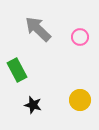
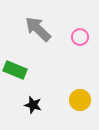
green rectangle: moved 2 px left; rotated 40 degrees counterclockwise
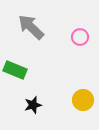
gray arrow: moved 7 px left, 2 px up
yellow circle: moved 3 px right
black star: rotated 30 degrees counterclockwise
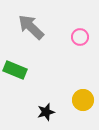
black star: moved 13 px right, 7 px down
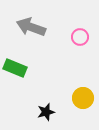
gray arrow: rotated 24 degrees counterclockwise
green rectangle: moved 2 px up
yellow circle: moved 2 px up
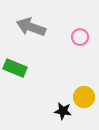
yellow circle: moved 1 px right, 1 px up
black star: moved 17 px right, 1 px up; rotated 24 degrees clockwise
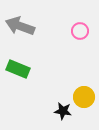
gray arrow: moved 11 px left, 1 px up
pink circle: moved 6 px up
green rectangle: moved 3 px right, 1 px down
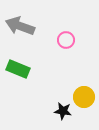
pink circle: moved 14 px left, 9 px down
